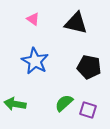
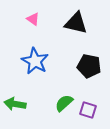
black pentagon: moved 1 px up
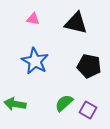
pink triangle: rotated 24 degrees counterclockwise
purple square: rotated 12 degrees clockwise
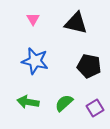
pink triangle: rotated 48 degrees clockwise
blue star: rotated 16 degrees counterclockwise
green arrow: moved 13 px right, 2 px up
purple square: moved 7 px right, 2 px up; rotated 30 degrees clockwise
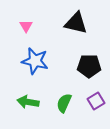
pink triangle: moved 7 px left, 7 px down
black pentagon: rotated 10 degrees counterclockwise
green semicircle: rotated 24 degrees counterclockwise
purple square: moved 1 px right, 7 px up
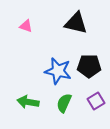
pink triangle: rotated 40 degrees counterclockwise
blue star: moved 23 px right, 10 px down
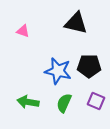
pink triangle: moved 3 px left, 5 px down
purple square: rotated 36 degrees counterclockwise
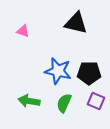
black pentagon: moved 7 px down
green arrow: moved 1 px right, 1 px up
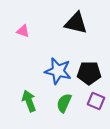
green arrow: rotated 60 degrees clockwise
